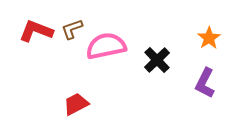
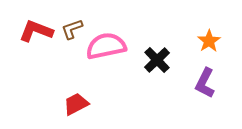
orange star: moved 3 px down
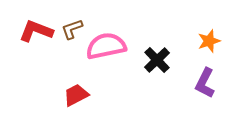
orange star: rotated 15 degrees clockwise
red trapezoid: moved 9 px up
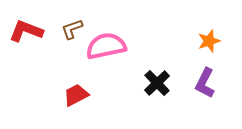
red L-shape: moved 10 px left
black cross: moved 23 px down
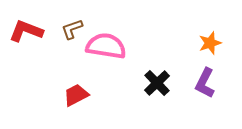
orange star: moved 1 px right, 2 px down
pink semicircle: rotated 21 degrees clockwise
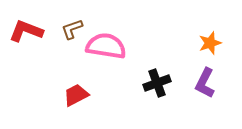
black cross: rotated 24 degrees clockwise
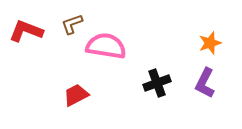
brown L-shape: moved 5 px up
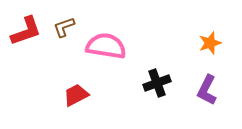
brown L-shape: moved 8 px left, 3 px down
red L-shape: rotated 140 degrees clockwise
purple L-shape: moved 2 px right, 7 px down
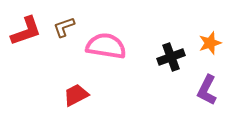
black cross: moved 14 px right, 26 px up
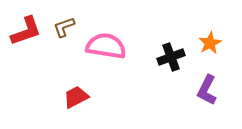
orange star: rotated 10 degrees counterclockwise
red trapezoid: moved 2 px down
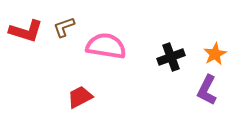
red L-shape: rotated 36 degrees clockwise
orange star: moved 5 px right, 11 px down
red trapezoid: moved 4 px right
